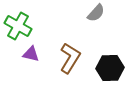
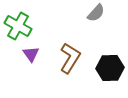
purple triangle: rotated 42 degrees clockwise
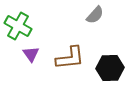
gray semicircle: moved 1 px left, 2 px down
brown L-shape: rotated 52 degrees clockwise
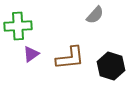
green cross: rotated 32 degrees counterclockwise
purple triangle: rotated 30 degrees clockwise
black hexagon: moved 1 px right, 2 px up; rotated 20 degrees clockwise
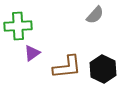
purple triangle: moved 1 px right, 1 px up
brown L-shape: moved 3 px left, 9 px down
black hexagon: moved 8 px left, 3 px down; rotated 8 degrees clockwise
